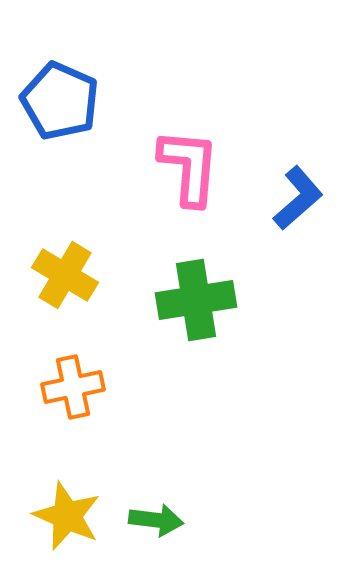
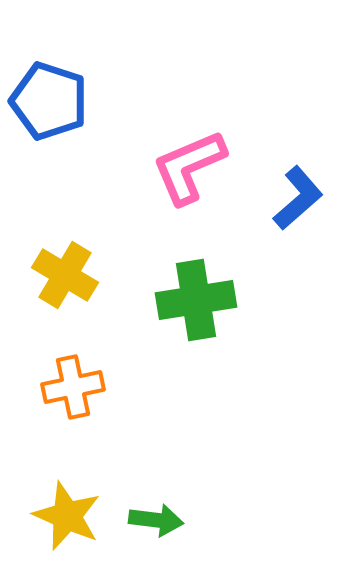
blue pentagon: moved 11 px left; rotated 6 degrees counterclockwise
pink L-shape: rotated 118 degrees counterclockwise
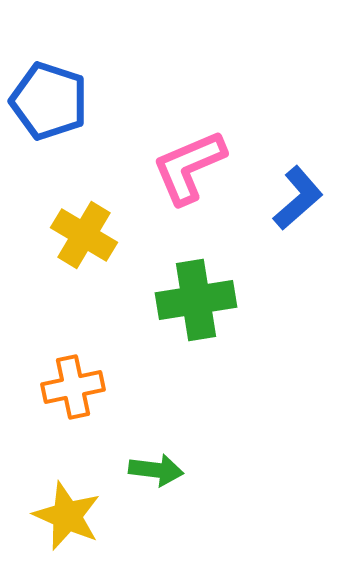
yellow cross: moved 19 px right, 40 px up
green arrow: moved 50 px up
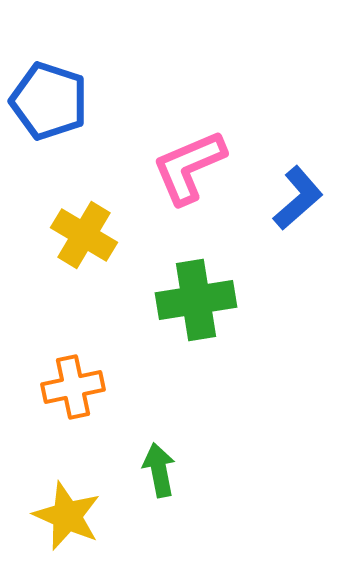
green arrow: moved 3 px right; rotated 108 degrees counterclockwise
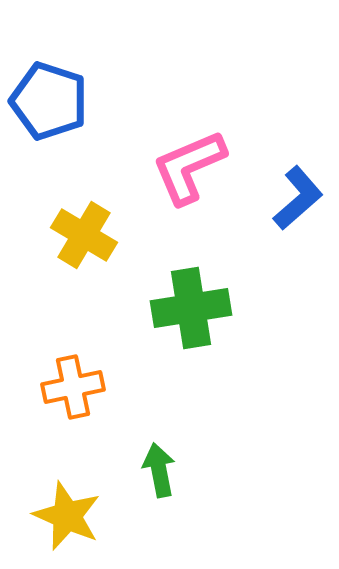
green cross: moved 5 px left, 8 px down
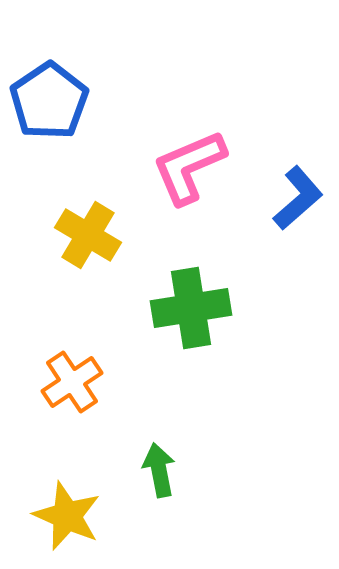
blue pentagon: rotated 20 degrees clockwise
yellow cross: moved 4 px right
orange cross: moved 1 px left, 5 px up; rotated 22 degrees counterclockwise
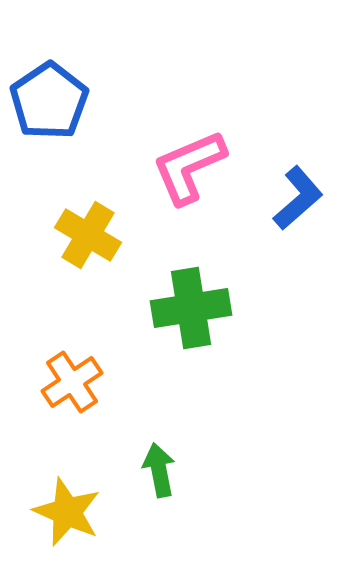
yellow star: moved 4 px up
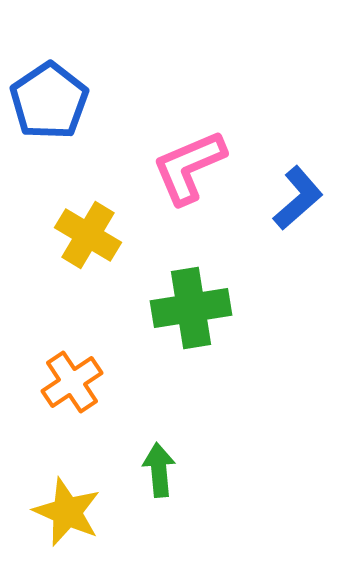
green arrow: rotated 6 degrees clockwise
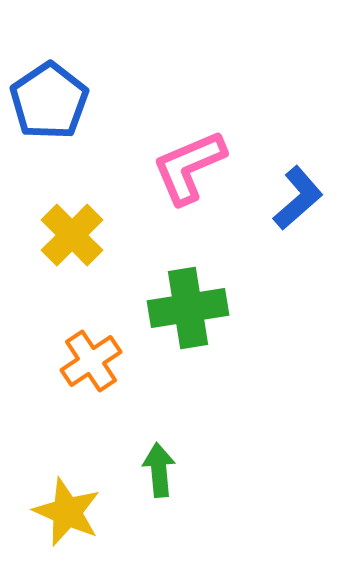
yellow cross: moved 16 px left; rotated 14 degrees clockwise
green cross: moved 3 px left
orange cross: moved 19 px right, 21 px up
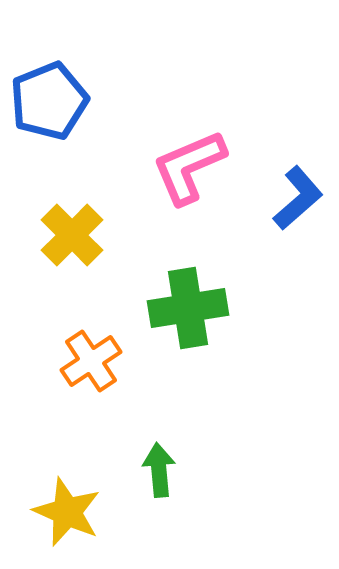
blue pentagon: rotated 12 degrees clockwise
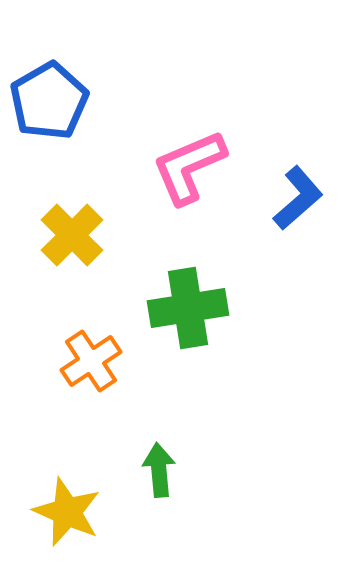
blue pentagon: rotated 8 degrees counterclockwise
